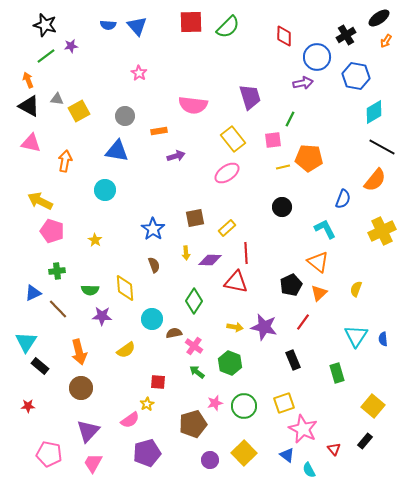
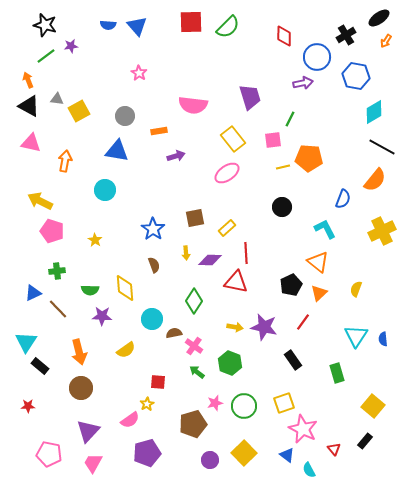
black rectangle at (293, 360): rotated 12 degrees counterclockwise
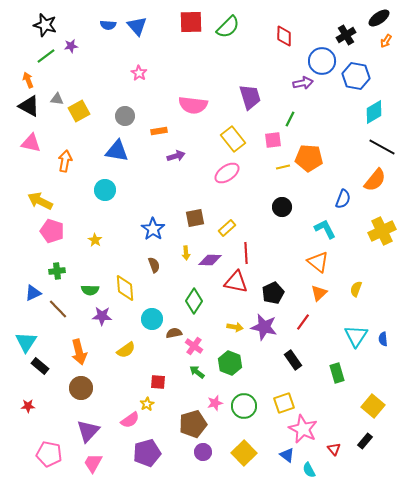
blue circle at (317, 57): moved 5 px right, 4 px down
black pentagon at (291, 285): moved 18 px left, 8 px down
purple circle at (210, 460): moved 7 px left, 8 px up
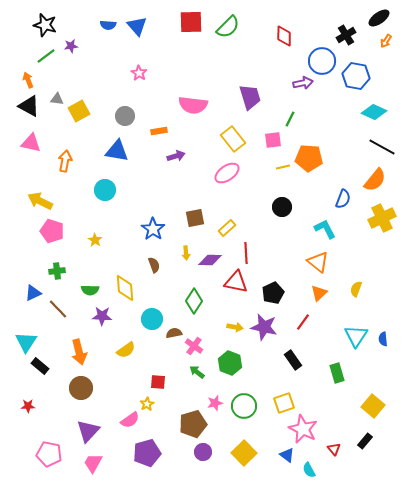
cyan diamond at (374, 112): rotated 55 degrees clockwise
yellow cross at (382, 231): moved 13 px up
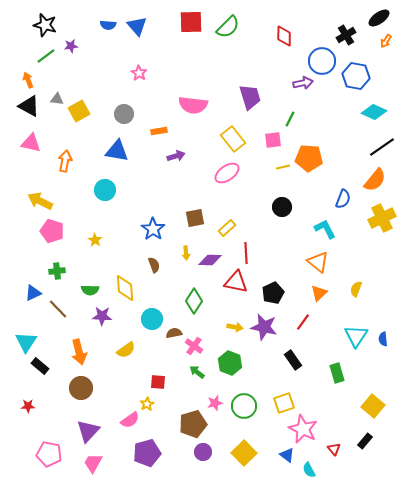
gray circle at (125, 116): moved 1 px left, 2 px up
black line at (382, 147): rotated 64 degrees counterclockwise
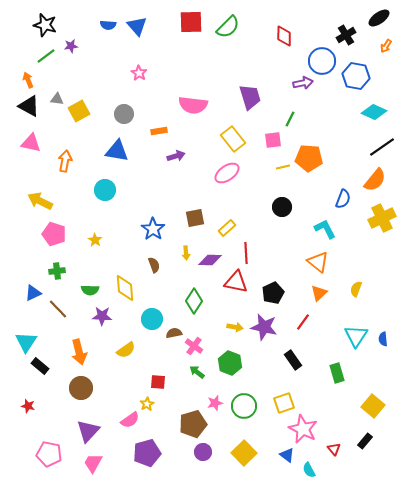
orange arrow at (386, 41): moved 5 px down
pink pentagon at (52, 231): moved 2 px right, 3 px down
red star at (28, 406): rotated 16 degrees clockwise
